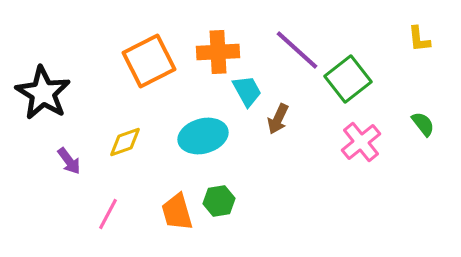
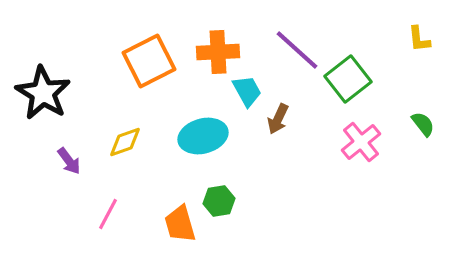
orange trapezoid: moved 3 px right, 12 px down
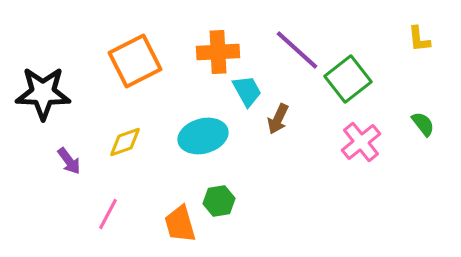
orange square: moved 14 px left
black star: rotated 30 degrees counterclockwise
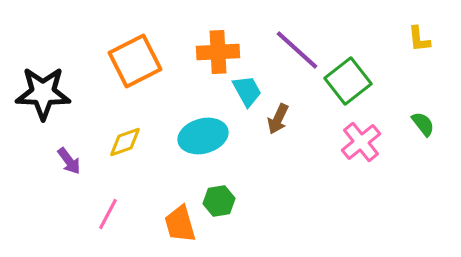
green square: moved 2 px down
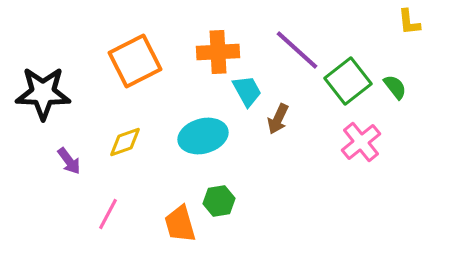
yellow L-shape: moved 10 px left, 17 px up
green semicircle: moved 28 px left, 37 px up
